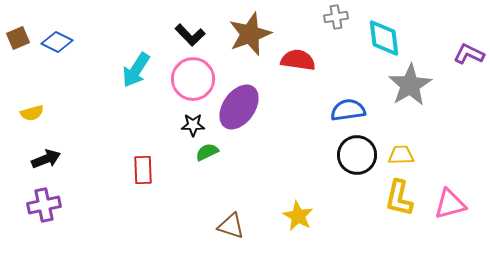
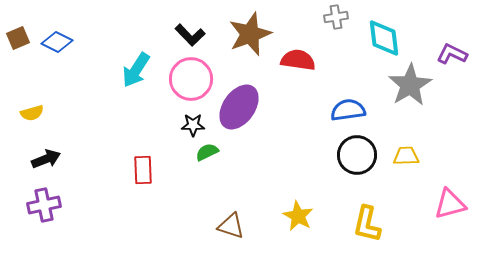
purple L-shape: moved 17 px left
pink circle: moved 2 px left
yellow trapezoid: moved 5 px right, 1 px down
yellow L-shape: moved 32 px left, 26 px down
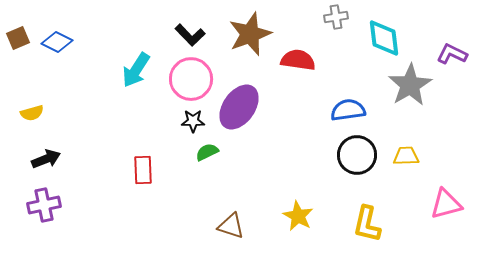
black star: moved 4 px up
pink triangle: moved 4 px left
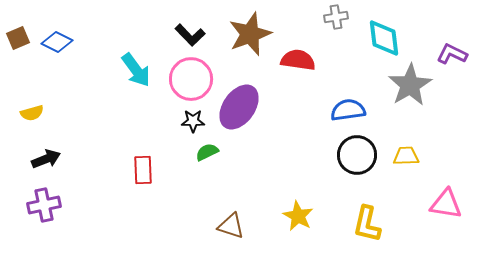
cyan arrow: rotated 69 degrees counterclockwise
pink triangle: rotated 24 degrees clockwise
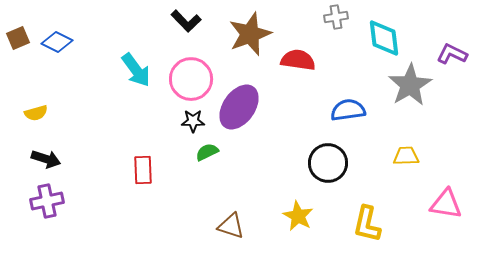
black L-shape: moved 4 px left, 14 px up
yellow semicircle: moved 4 px right
black circle: moved 29 px left, 8 px down
black arrow: rotated 40 degrees clockwise
purple cross: moved 3 px right, 4 px up
